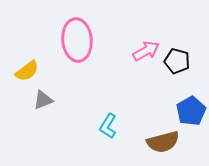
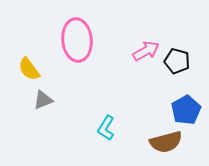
yellow semicircle: moved 2 px right, 2 px up; rotated 90 degrees clockwise
blue pentagon: moved 5 px left, 1 px up
cyan L-shape: moved 2 px left, 2 px down
brown semicircle: moved 3 px right
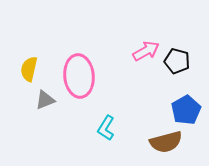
pink ellipse: moved 2 px right, 36 px down
yellow semicircle: rotated 50 degrees clockwise
gray triangle: moved 2 px right
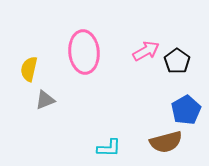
black pentagon: rotated 20 degrees clockwise
pink ellipse: moved 5 px right, 24 px up
cyan L-shape: moved 3 px right, 20 px down; rotated 120 degrees counterclockwise
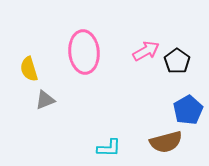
yellow semicircle: rotated 30 degrees counterclockwise
blue pentagon: moved 2 px right
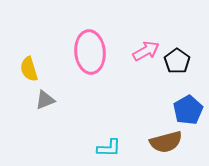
pink ellipse: moved 6 px right
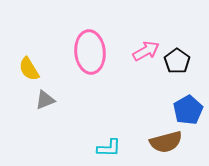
yellow semicircle: rotated 15 degrees counterclockwise
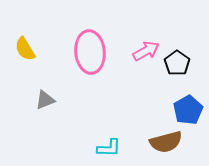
black pentagon: moved 2 px down
yellow semicircle: moved 4 px left, 20 px up
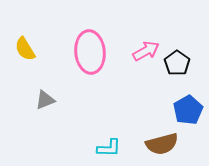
brown semicircle: moved 4 px left, 2 px down
